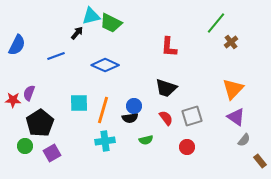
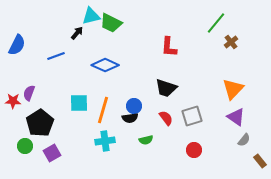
red star: moved 1 px down
red circle: moved 7 px right, 3 px down
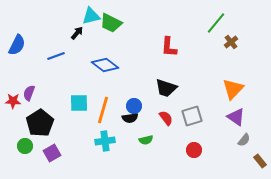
blue diamond: rotated 12 degrees clockwise
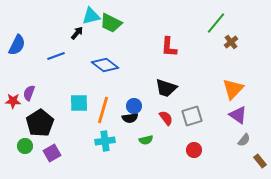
purple triangle: moved 2 px right, 2 px up
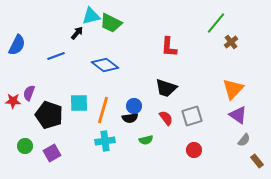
black pentagon: moved 9 px right, 8 px up; rotated 20 degrees counterclockwise
brown rectangle: moved 3 px left
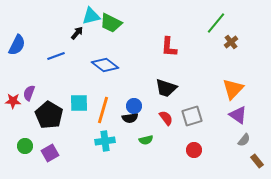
black pentagon: rotated 12 degrees clockwise
purple square: moved 2 px left
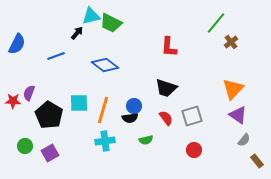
blue semicircle: moved 1 px up
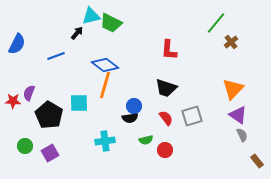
red L-shape: moved 3 px down
orange line: moved 2 px right, 25 px up
gray semicircle: moved 2 px left, 5 px up; rotated 64 degrees counterclockwise
red circle: moved 29 px left
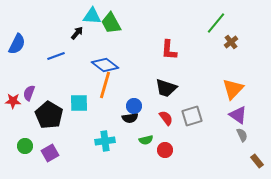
cyan triangle: moved 1 px right; rotated 18 degrees clockwise
green trapezoid: rotated 35 degrees clockwise
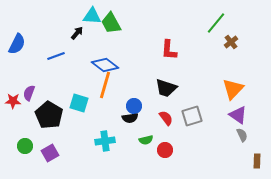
cyan square: rotated 18 degrees clockwise
brown rectangle: rotated 40 degrees clockwise
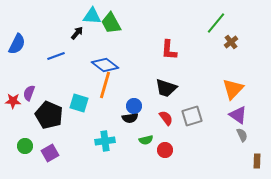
black pentagon: rotated 8 degrees counterclockwise
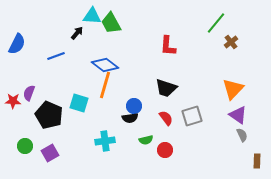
red L-shape: moved 1 px left, 4 px up
